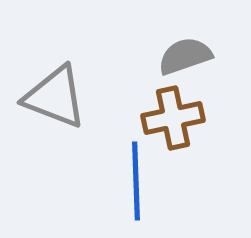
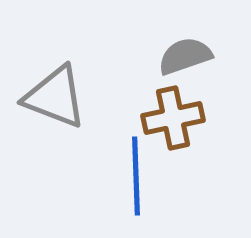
blue line: moved 5 px up
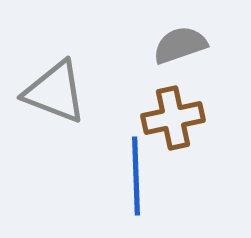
gray semicircle: moved 5 px left, 11 px up
gray triangle: moved 5 px up
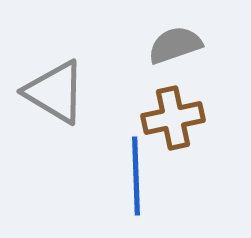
gray semicircle: moved 5 px left
gray triangle: rotated 10 degrees clockwise
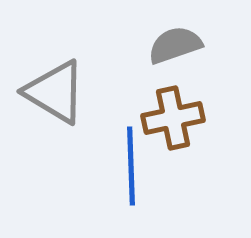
blue line: moved 5 px left, 10 px up
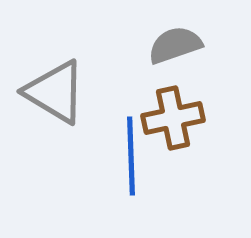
blue line: moved 10 px up
